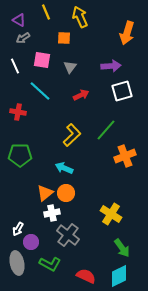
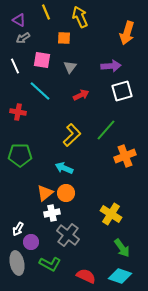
cyan diamond: moved 1 px right; rotated 45 degrees clockwise
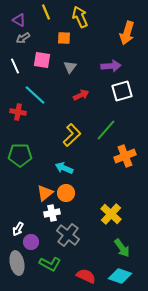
cyan line: moved 5 px left, 4 px down
yellow cross: rotated 10 degrees clockwise
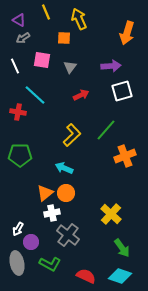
yellow arrow: moved 1 px left, 2 px down
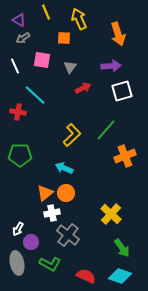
orange arrow: moved 9 px left, 1 px down; rotated 35 degrees counterclockwise
red arrow: moved 2 px right, 7 px up
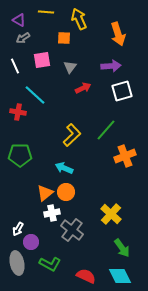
yellow line: rotated 63 degrees counterclockwise
pink square: rotated 18 degrees counterclockwise
orange circle: moved 1 px up
gray cross: moved 4 px right, 5 px up
cyan diamond: rotated 45 degrees clockwise
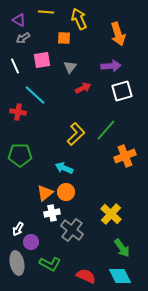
yellow L-shape: moved 4 px right, 1 px up
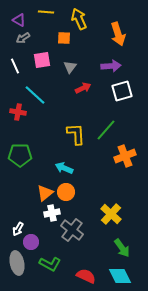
yellow L-shape: rotated 50 degrees counterclockwise
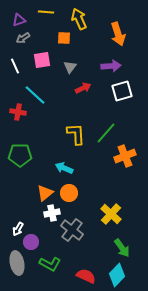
purple triangle: rotated 48 degrees counterclockwise
green line: moved 3 px down
orange circle: moved 3 px right, 1 px down
cyan diamond: moved 3 px left, 1 px up; rotated 70 degrees clockwise
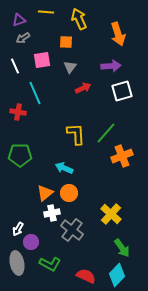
orange square: moved 2 px right, 4 px down
cyan line: moved 2 px up; rotated 25 degrees clockwise
orange cross: moved 3 px left
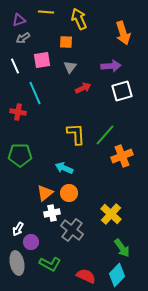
orange arrow: moved 5 px right, 1 px up
green line: moved 1 px left, 2 px down
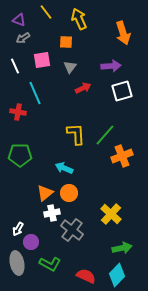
yellow line: rotated 49 degrees clockwise
purple triangle: rotated 40 degrees clockwise
green arrow: rotated 66 degrees counterclockwise
